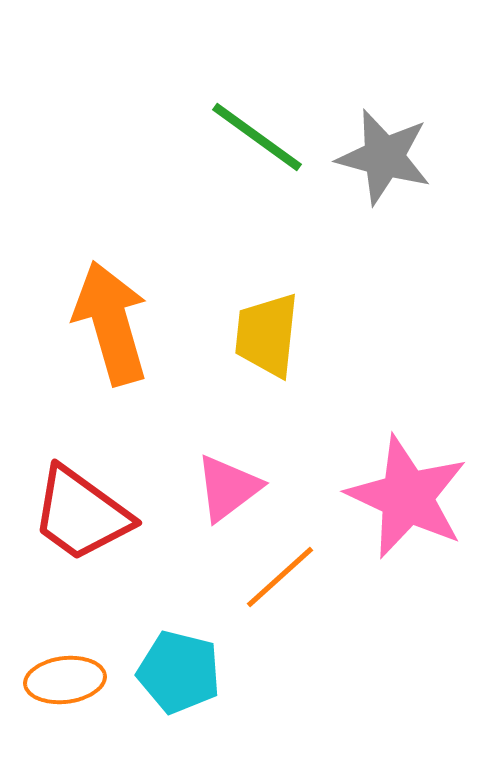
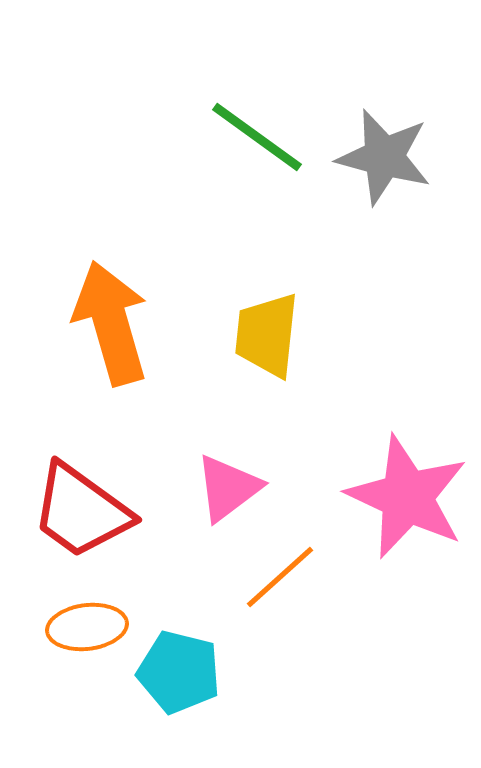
red trapezoid: moved 3 px up
orange ellipse: moved 22 px right, 53 px up
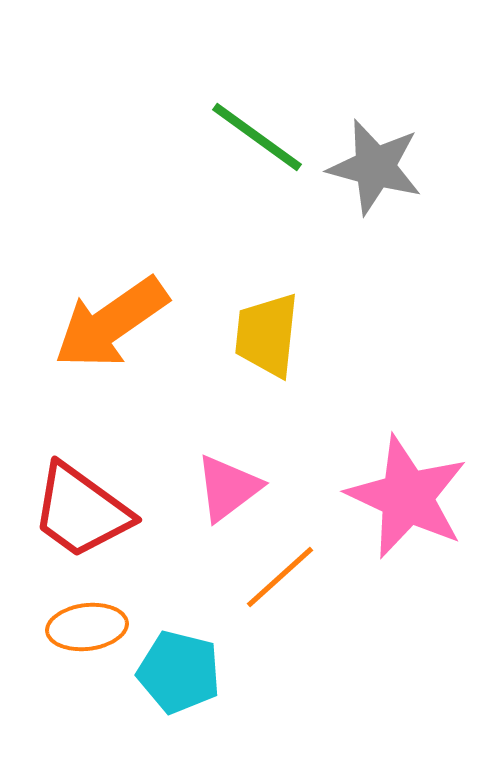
gray star: moved 9 px left, 10 px down
orange arrow: rotated 109 degrees counterclockwise
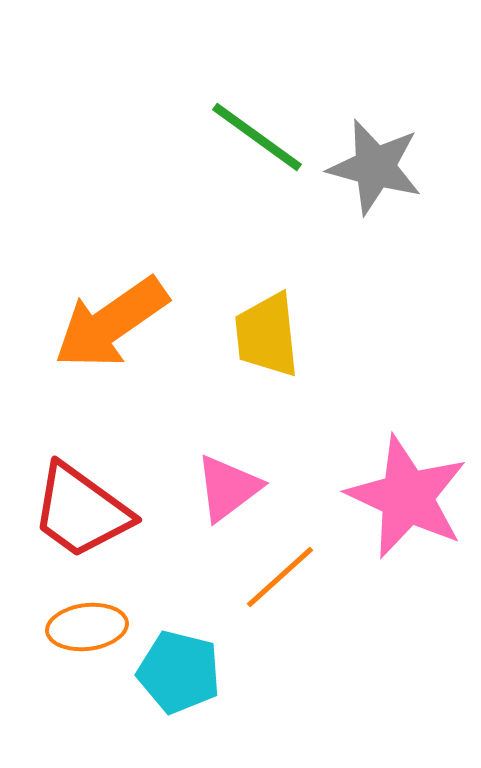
yellow trapezoid: rotated 12 degrees counterclockwise
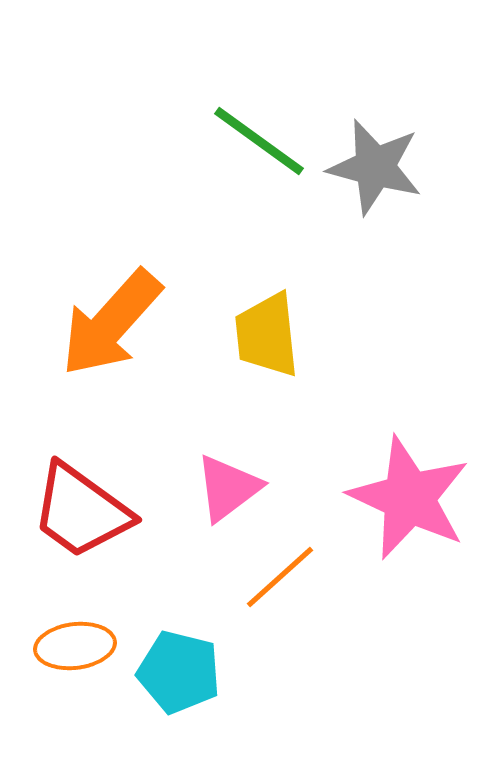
green line: moved 2 px right, 4 px down
orange arrow: rotated 13 degrees counterclockwise
pink star: moved 2 px right, 1 px down
orange ellipse: moved 12 px left, 19 px down
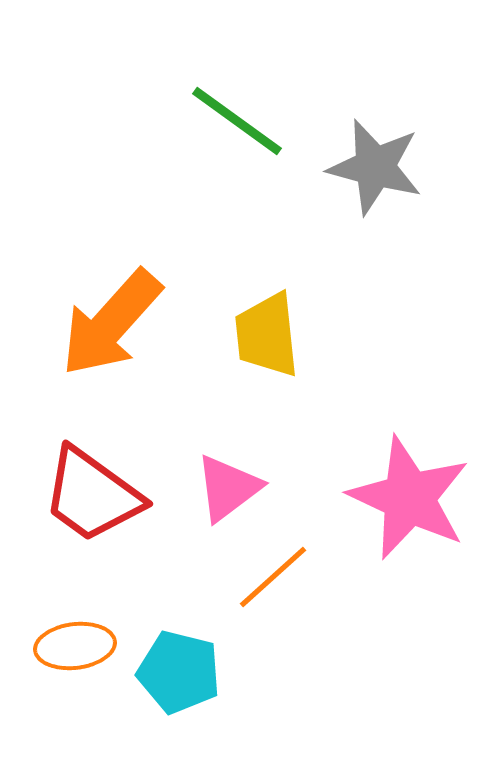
green line: moved 22 px left, 20 px up
red trapezoid: moved 11 px right, 16 px up
orange line: moved 7 px left
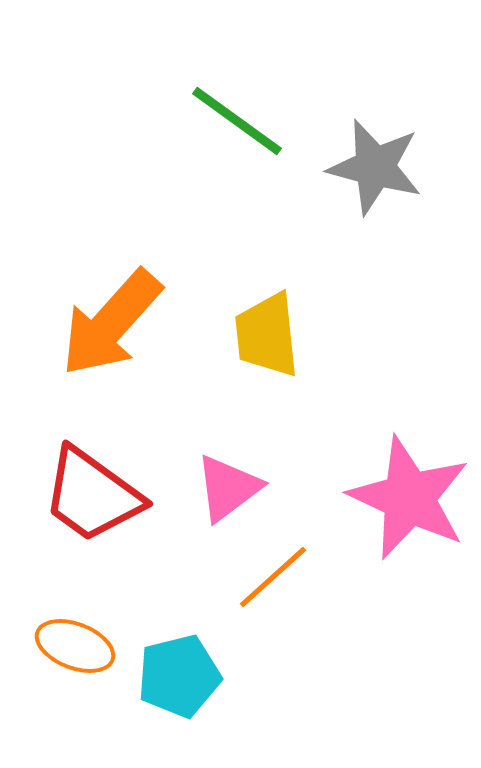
orange ellipse: rotated 28 degrees clockwise
cyan pentagon: moved 4 px down; rotated 28 degrees counterclockwise
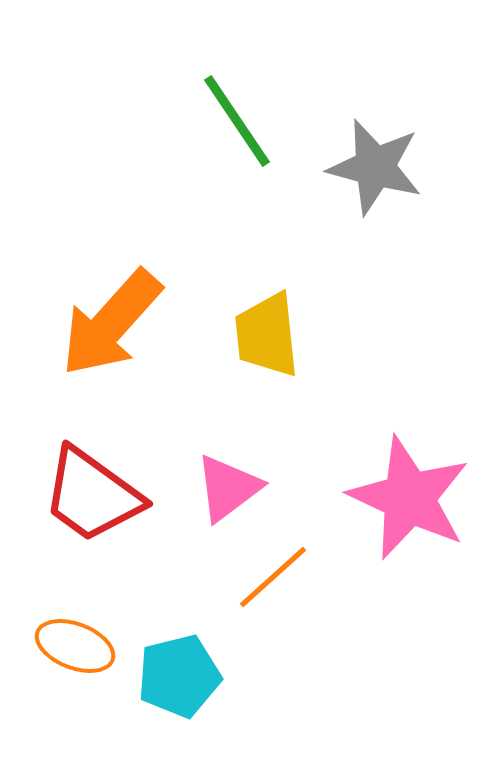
green line: rotated 20 degrees clockwise
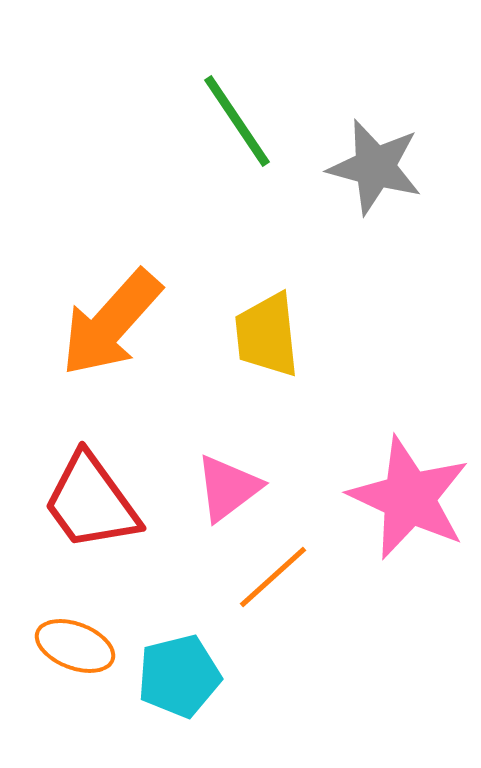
red trapezoid: moved 1 px left, 7 px down; rotated 18 degrees clockwise
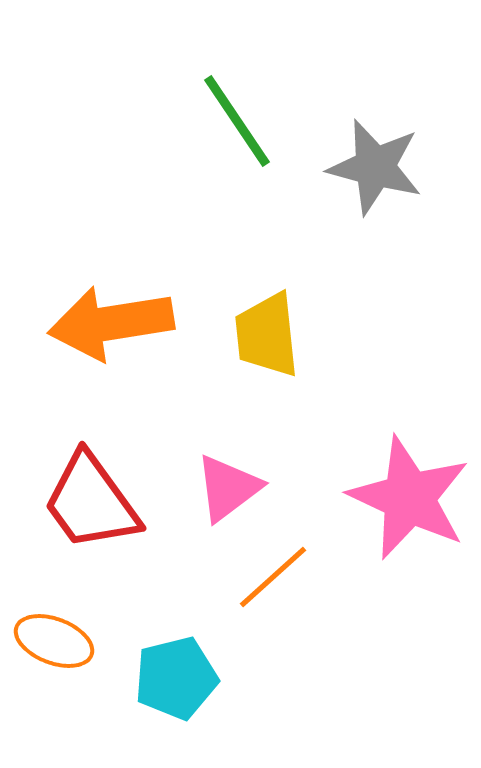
orange arrow: rotated 39 degrees clockwise
orange ellipse: moved 21 px left, 5 px up
cyan pentagon: moved 3 px left, 2 px down
